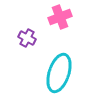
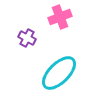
cyan ellipse: rotated 27 degrees clockwise
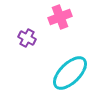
cyan ellipse: moved 11 px right
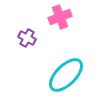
cyan ellipse: moved 4 px left, 2 px down
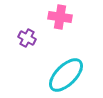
pink cross: rotated 30 degrees clockwise
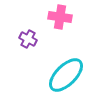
purple cross: moved 1 px right, 1 px down
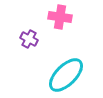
purple cross: moved 1 px right
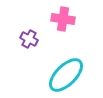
pink cross: moved 3 px right, 2 px down
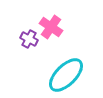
pink cross: moved 12 px left, 8 px down; rotated 25 degrees clockwise
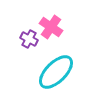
cyan ellipse: moved 10 px left, 3 px up
